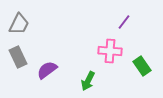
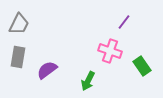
pink cross: rotated 15 degrees clockwise
gray rectangle: rotated 35 degrees clockwise
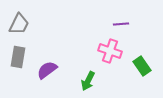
purple line: moved 3 px left, 2 px down; rotated 49 degrees clockwise
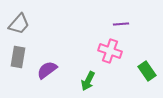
gray trapezoid: rotated 15 degrees clockwise
green rectangle: moved 5 px right, 5 px down
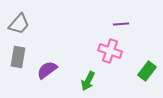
green rectangle: rotated 72 degrees clockwise
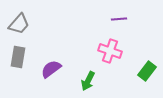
purple line: moved 2 px left, 5 px up
purple semicircle: moved 4 px right, 1 px up
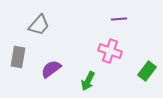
gray trapezoid: moved 20 px right, 1 px down
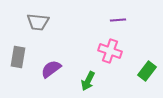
purple line: moved 1 px left, 1 px down
gray trapezoid: moved 1 px left, 3 px up; rotated 55 degrees clockwise
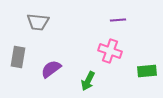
green rectangle: rotated 48 degrees clockwise
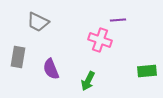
gray trapezoid: rotated 20 degrees clockwise
pink cross: moved 10 px left, 11 px up
purple semicircle: rotated 75 degrees counterclockwise
